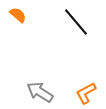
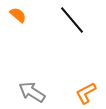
black line: moved 4 px left, 2 px up
gray arrow: moved 8 px left
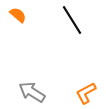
black line: rotated 8 degrees clockwise
